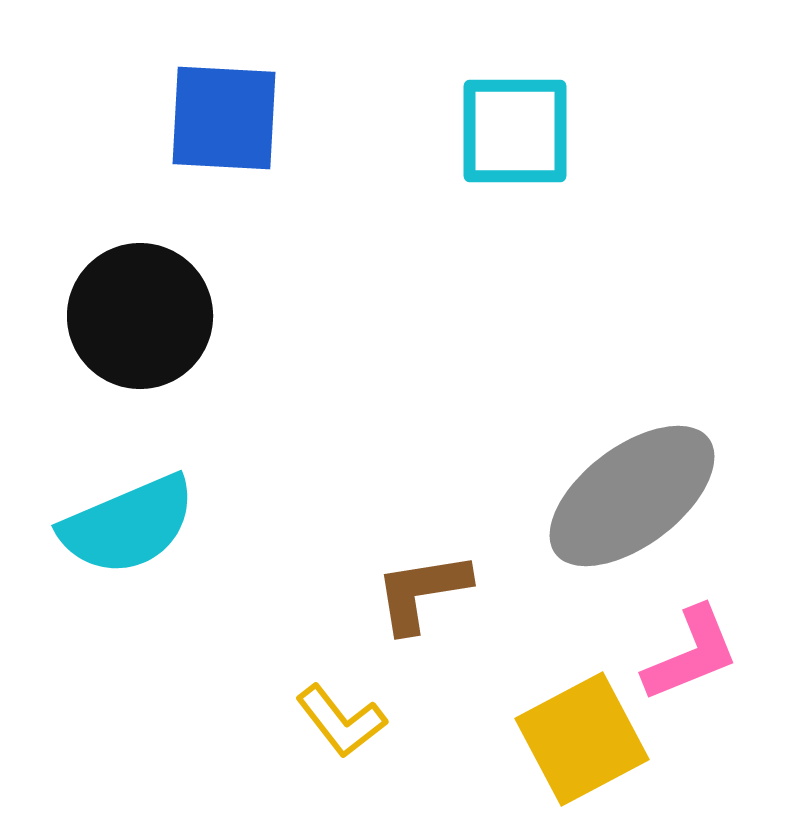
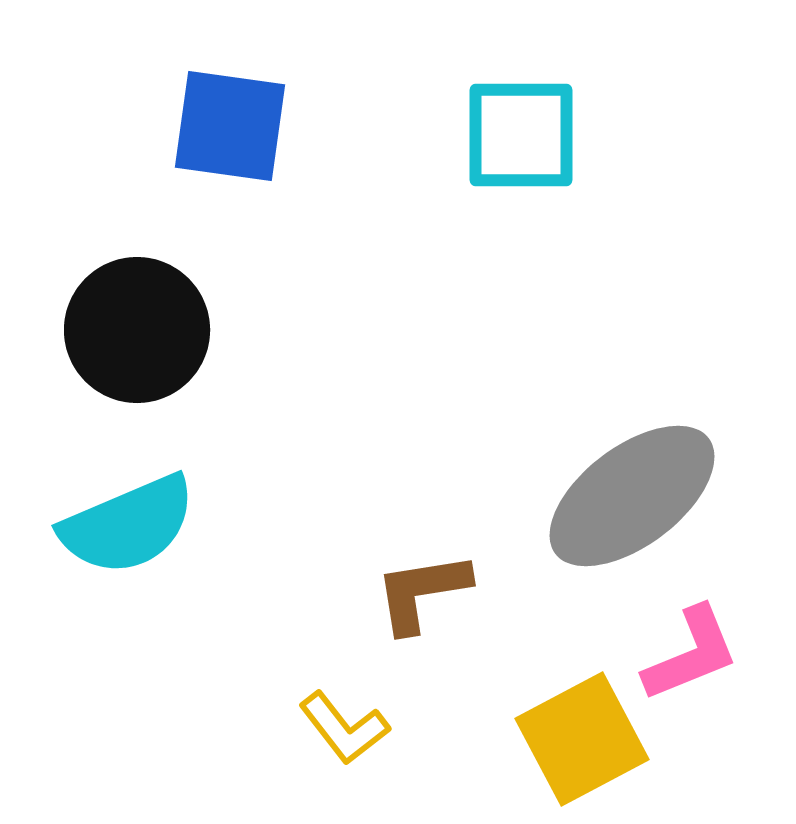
blue square: moved 6 px right, 8 px down; rotated 5 degrees clockwise
cyan square: moved 6 px right, 4 px down
black circle: moved 3 px left, 14 px down
yellow L-shape: moved 3 px right, 7 px down
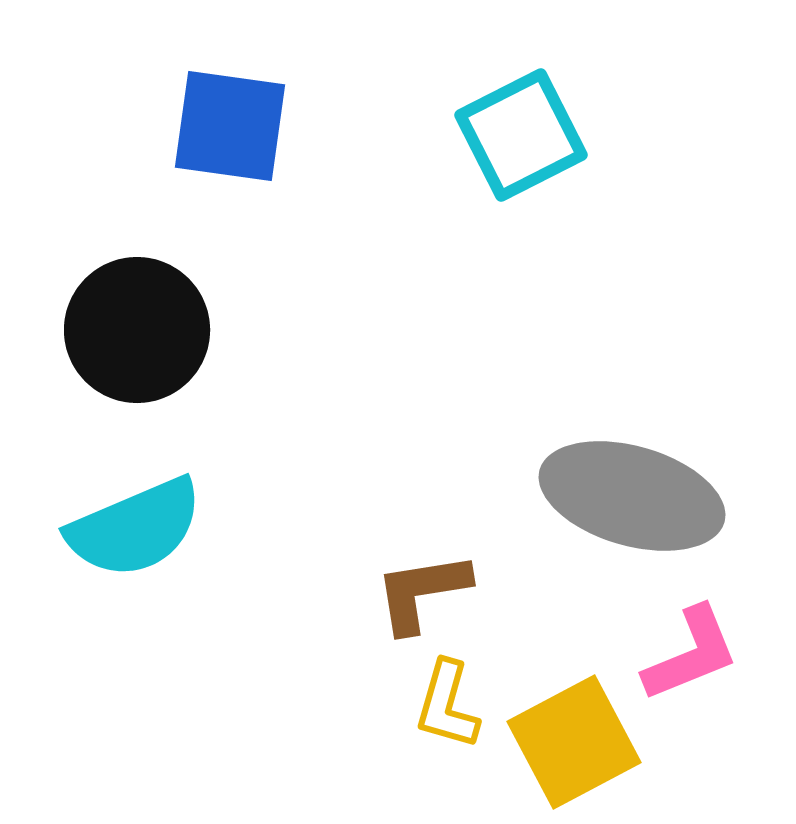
cyan square: rotated 27 degrees counterclockwise
gray ellipse: rotated 53 degrees clockwise
cyan semicircle: moved 7 px right, 3 px down
yellow L-shape: moved 103 px right, 23 px up; rotated 54 degrees clockwise
yellow square: moved 8 px left, 3 px down
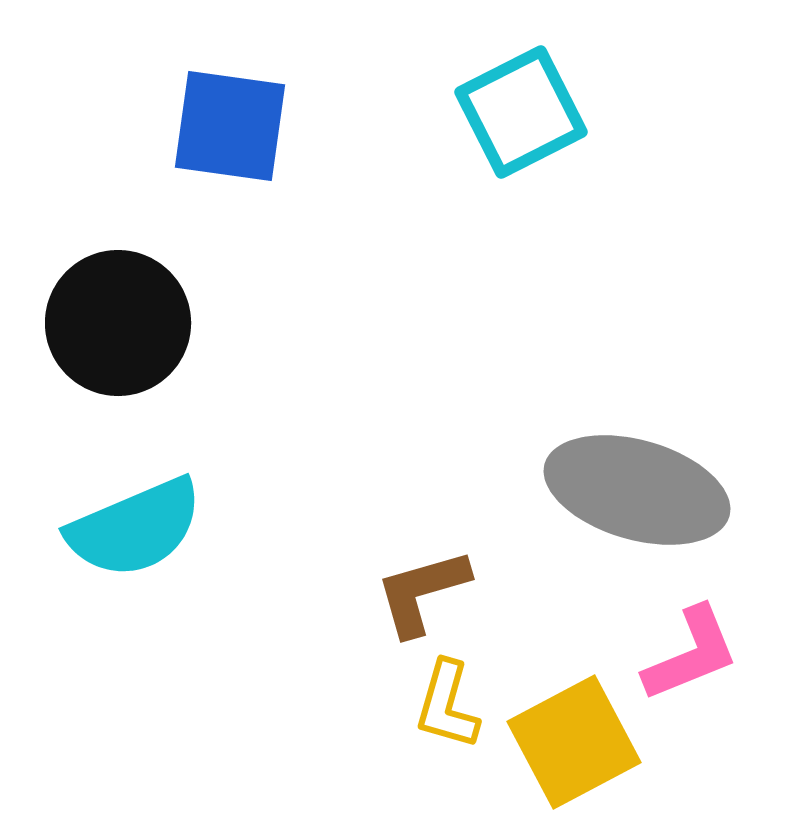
cyan square: moved 23 px up
black circle: moved 19 px left, 7 px up
gray ellipse: moved 5 px right, 6 px up
brown L-shape: rotated 7 degrees counterclockwise
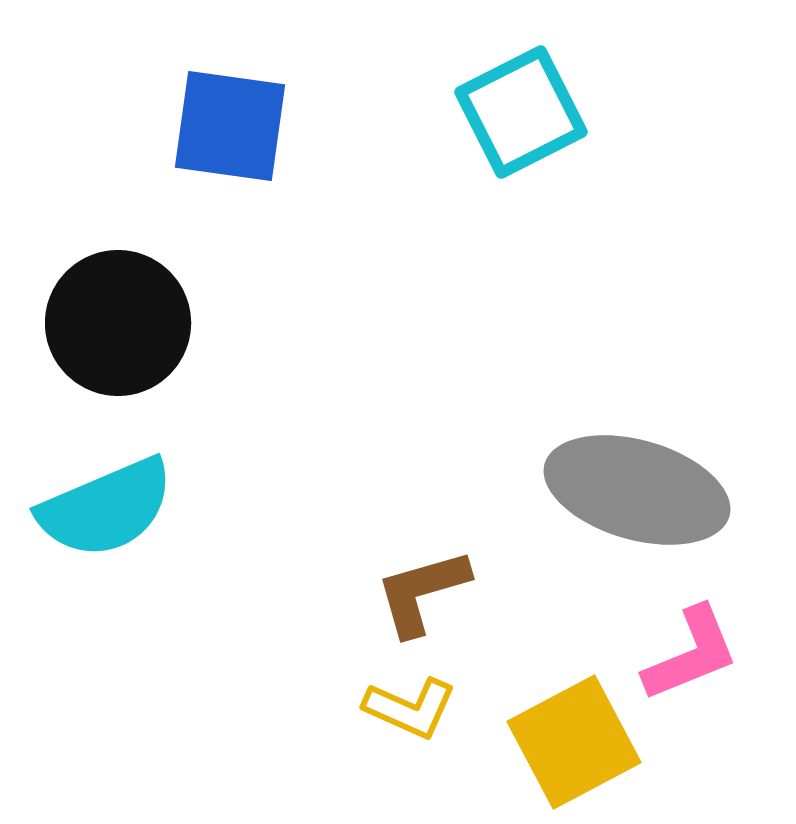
cyan semicircle: moved 29 px left, 20 px up
yellow L-shape: moved 37 px left, 3 px down; rotated 82 degrees counterclockwise
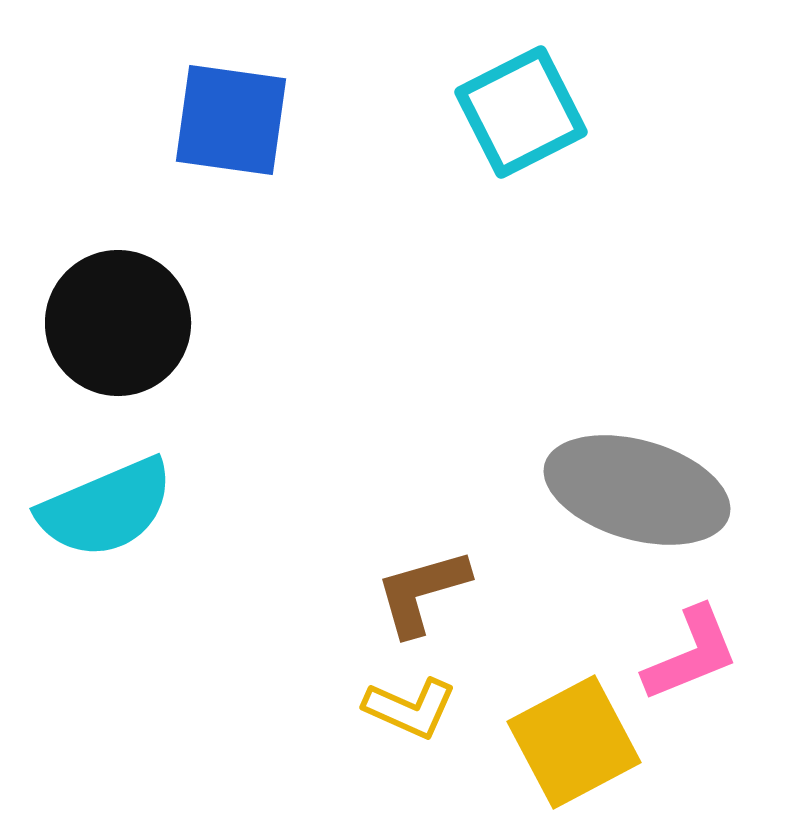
blue square: moved 1 px right, 6 px up
